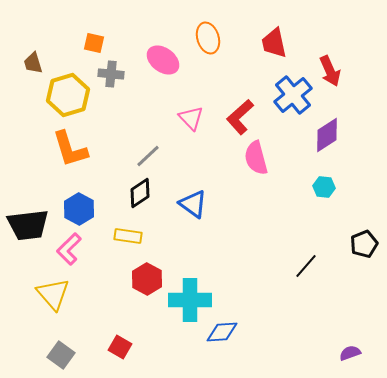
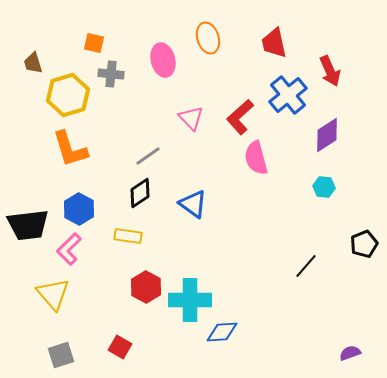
pink ellipse: rotated 40 degrees clockwise
blue cross: moved 5 px left
gray line: rotated 8 degrees clockwise
red hexagon: moved 1 px left, 8 px down
gray square: rotated 36 degrees clockwise
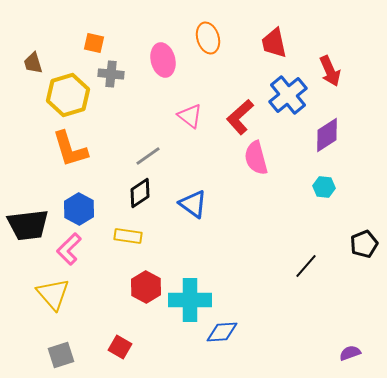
pink triangle: moved 1 px left, 2 px up; rotated 8 degrees counterclockwise
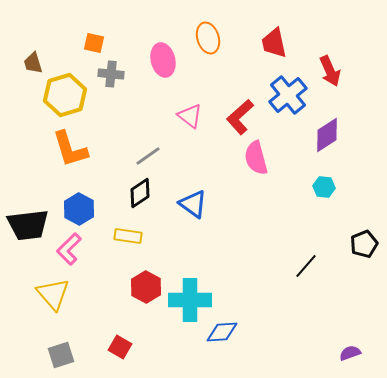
yellow hexagon: moved 3 px left
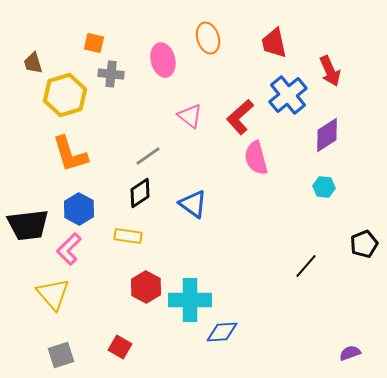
orange L-shape: moved 5 px down
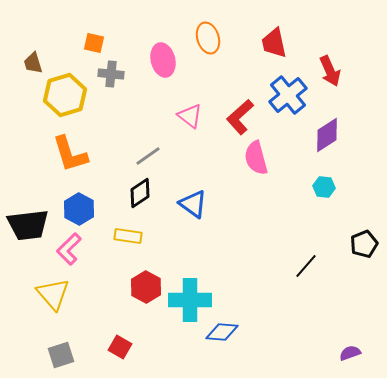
blue diamond: rotated 8 degrees clockwise
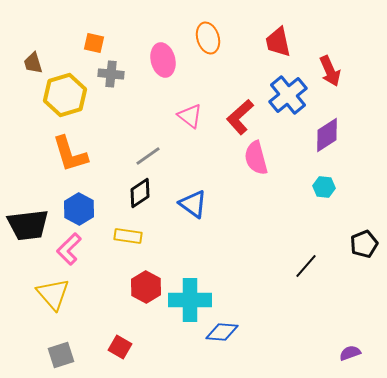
red trapezoid: moved 4 px right, 1 px up
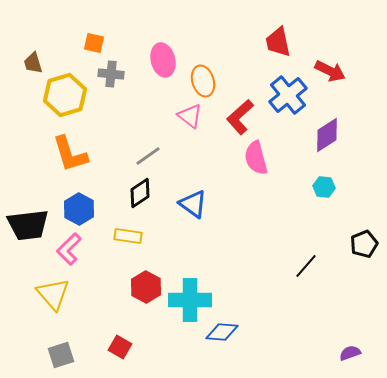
orange ellipse: moved 5 px left, 43 px down
red arrow: rotated 40 degrees counterclockwise
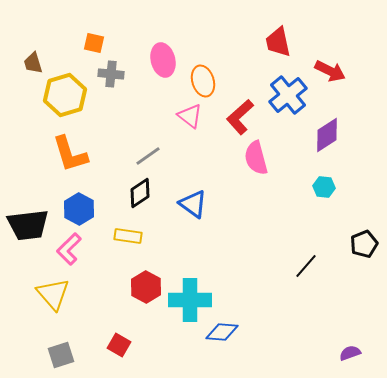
red square: moved 1 px left, 2 px up
